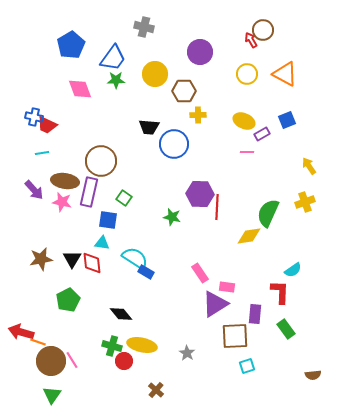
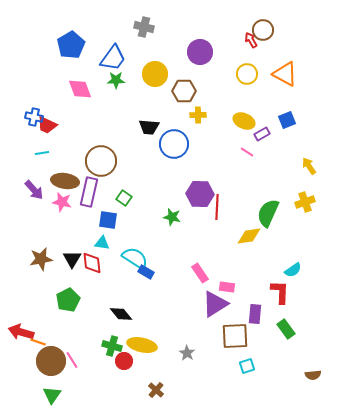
pink line at (247, 152): rotated 32 degrees clockwise
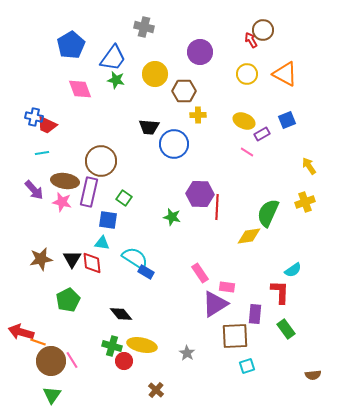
green star at (116, 80): rotated 12 degrees clockwise
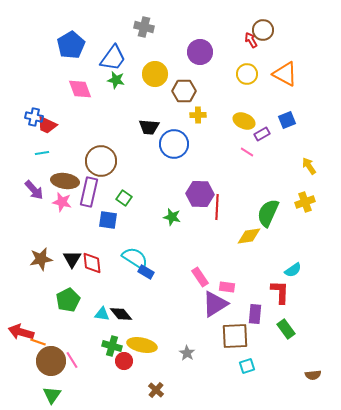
cyan triangle at (102, 243): moved 71 px down
pink rectangle at (200, 273): moved 4 px down
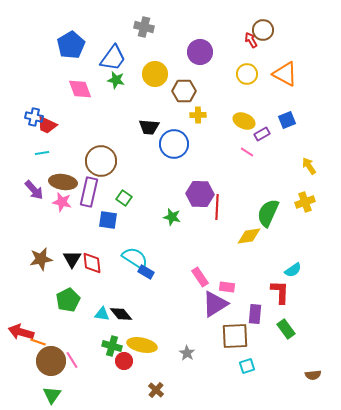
brown ellipse at (65, 181): moved 2 px left, 1 px down
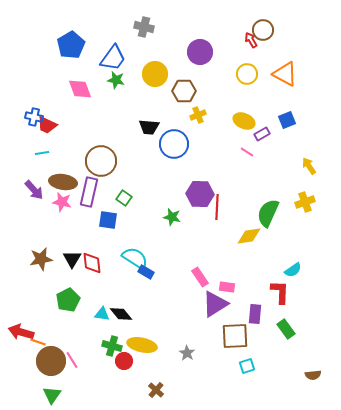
yellow cross at (198, 115): rotated 21 degrees counterclockwise
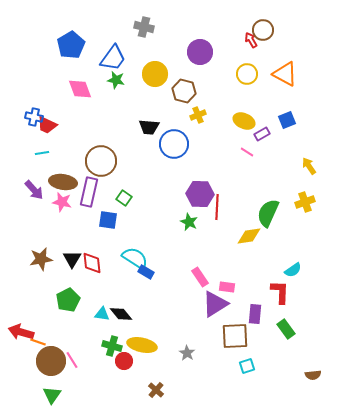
brown hexagon at (184, 91): rotated 15 degrees clockwise
green star at (172, 217): moved 17 px right, 5 px down; rotated 12 degrees clockwise
